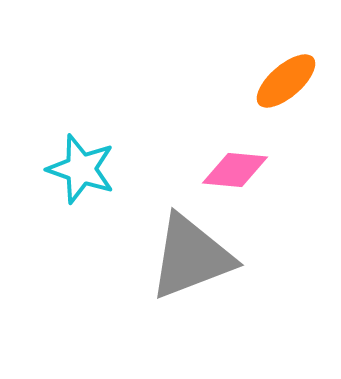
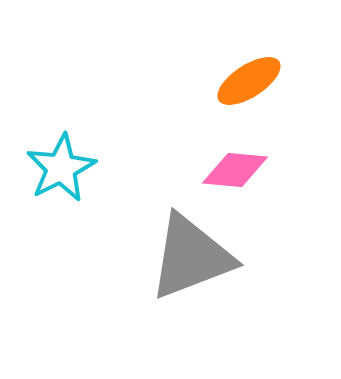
orange ellipse: moved 37 px left; rotated 8 degrees clockwise
cyan star: moved 20 px left, 1 px up; rotated 26 degrees clockwise
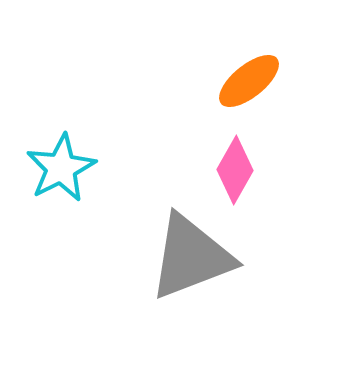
orange ellipse: rotated 6 degrees counterclockwise
pink diamond: rotated 66 degrees counterclockwise
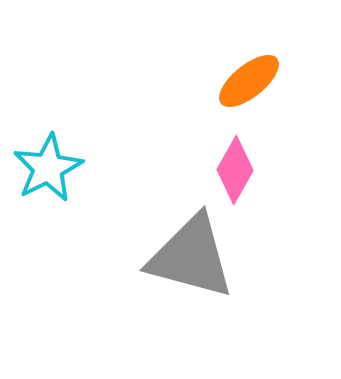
cyan star: moved 13 px left
gray triangle: rotated 36 degrees clockwise
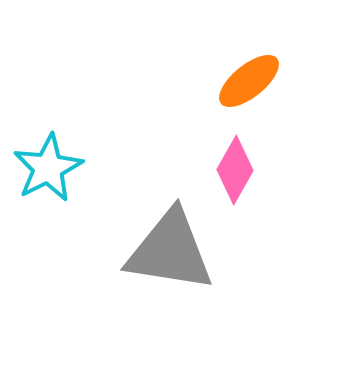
gray triangle: moved 21 px left, 6 px up; rotated 6 degrees counterclockwise
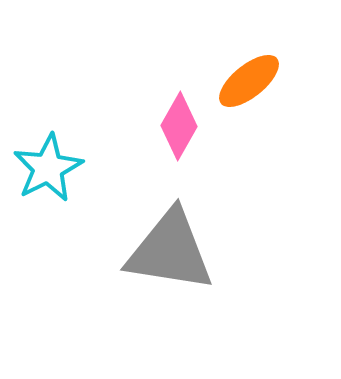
pink diamond: moved 56 px left, 44 px up
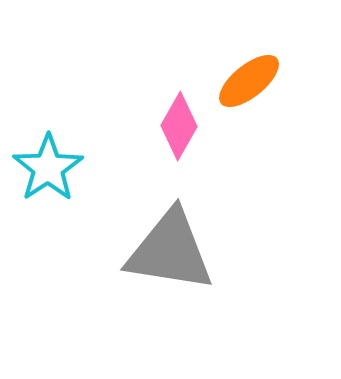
cyan star: rotated 6 degrees counterclockwise
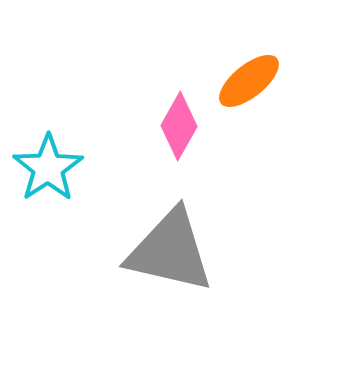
gray triangle: rotated 4 degrees clockwise
